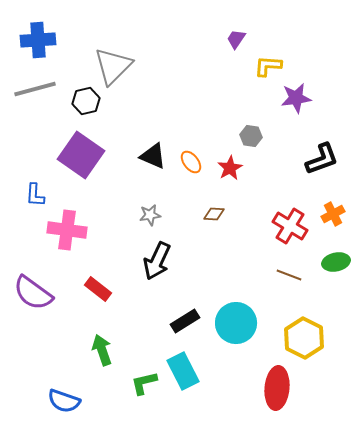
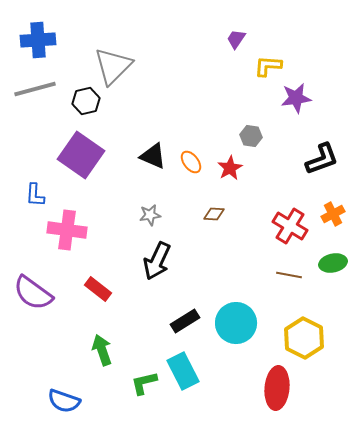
green ellipse: moved 3 px left, 1 px down
brown line: rotated 10 degrees counterclockwise
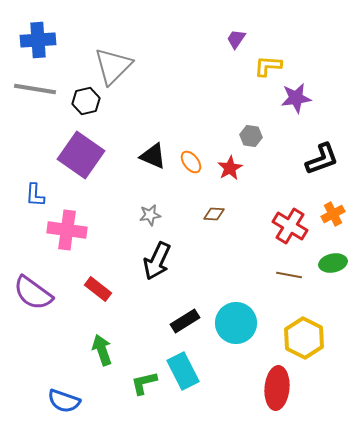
gray line: rotated 24 degrees clockwise
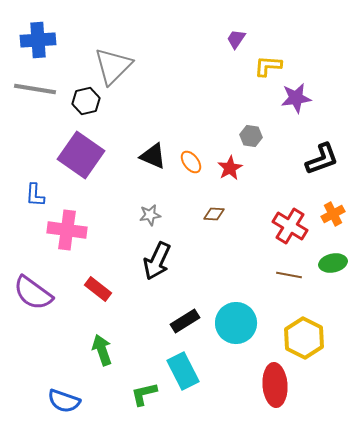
green L-shape: moved 11 px down
red ellipse: moved 2 px left, 3 px up; rotated 9 degrees counterclockwise
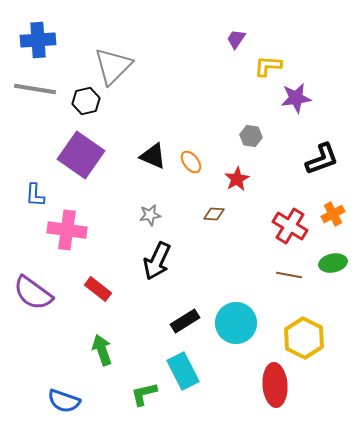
red star: moved 7 px right, 11 px down
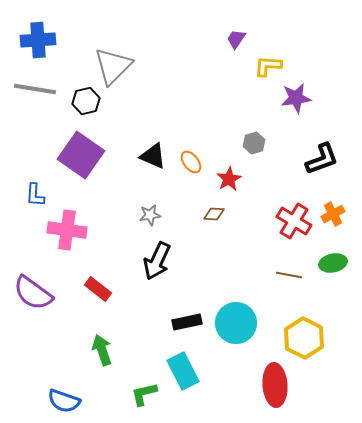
gray hexagon: moved 3 px right, 7 px down; rotated 25 degrees counterclockwise
red star: moved 8 px left
red cross: moved 4 px right, 5 px up
black rectangle: moved 2 px right, 1 px down; rotated 20 degrees clockwise
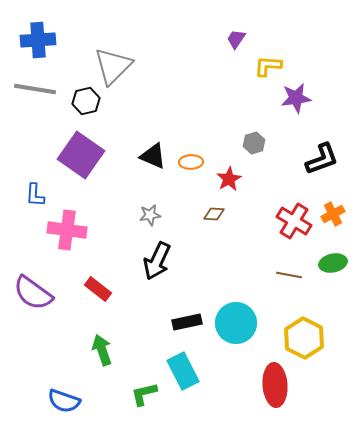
orange ellipse: rotated 55 degrees counterclockwise
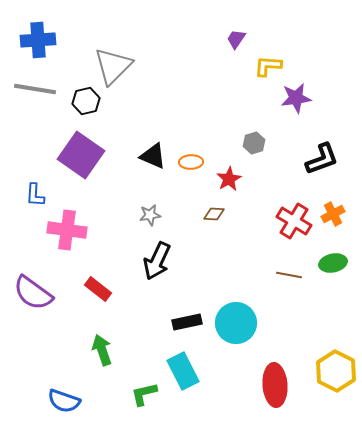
yellow hexagon: moved 32 px right, 33 px down
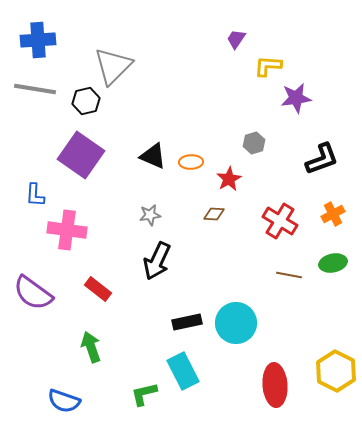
red cross: moved 14 px left
green arrow: moved 11 px left, 3 px up
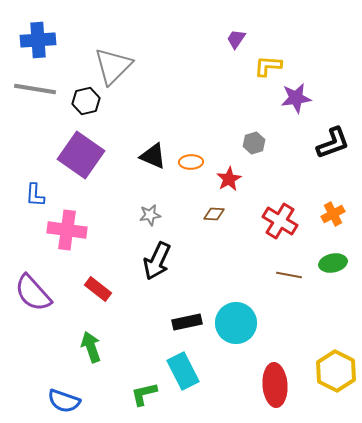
black L-shape: moved 11 px right, 16 px up
purple semicircle: rotated 12 degrees clockwise
